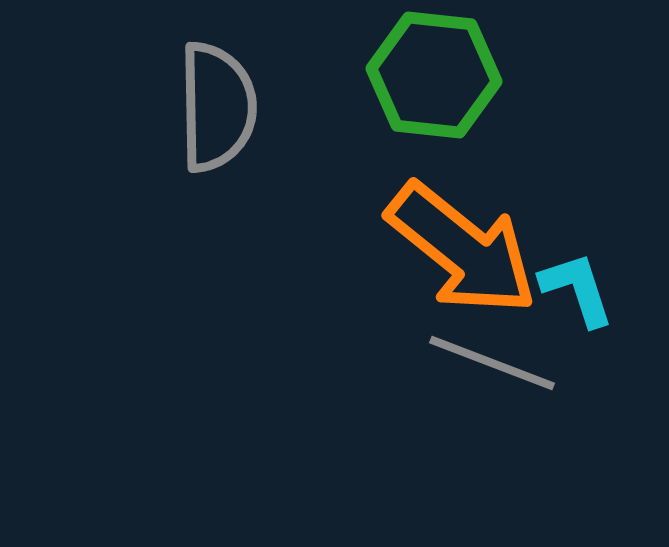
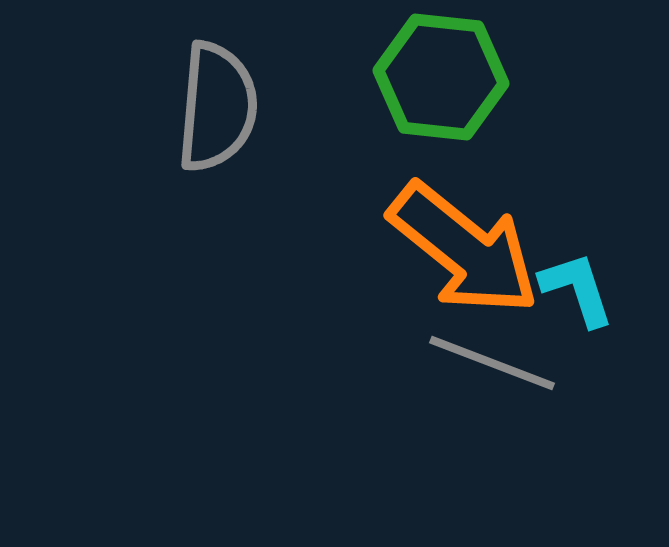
green hexagon: moved 7 px right, 2 px down
gray semicircle: rotated 6 degrees clockwise
orange arrow: moved 2 px right
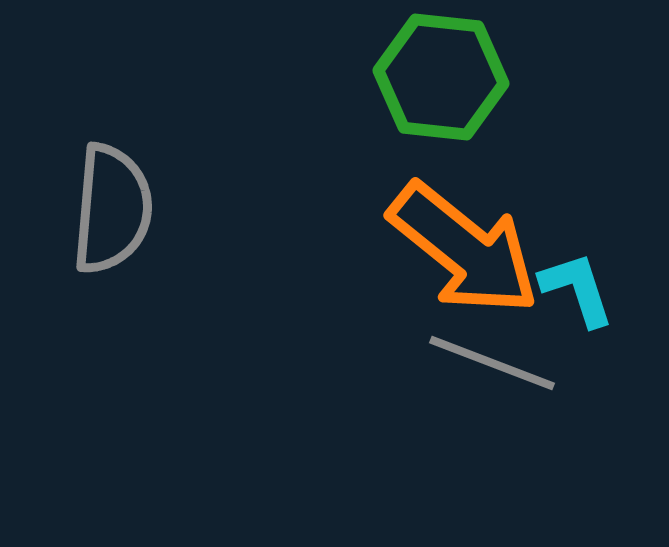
gray semicircle: moved 105 px left, 102 px down
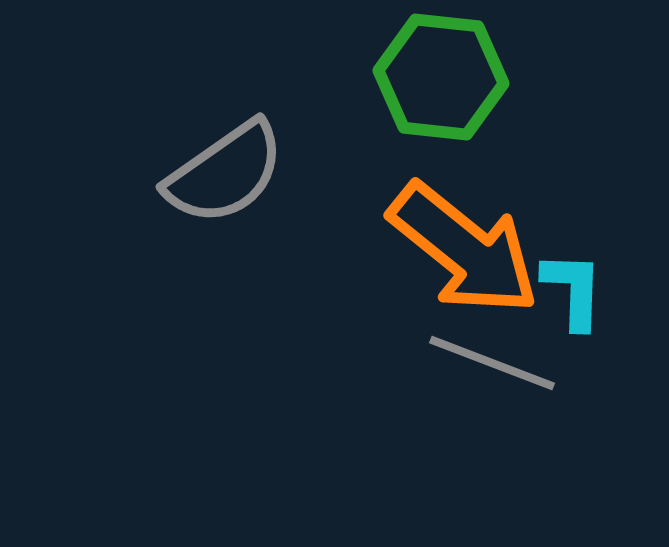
gray semicircle: moved 113 px right, 36 px up; rotated 50 degrees clockwise
cyan L-shape: moved 4 px left, 1 px down; rotated 20 degrees clockwise
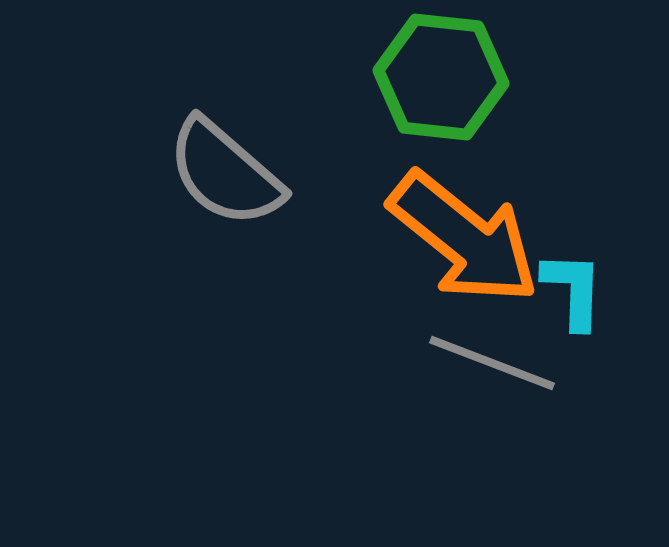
gray semicircle: rotated 76 degrees clockwise
orange arrow: moved 11 px up
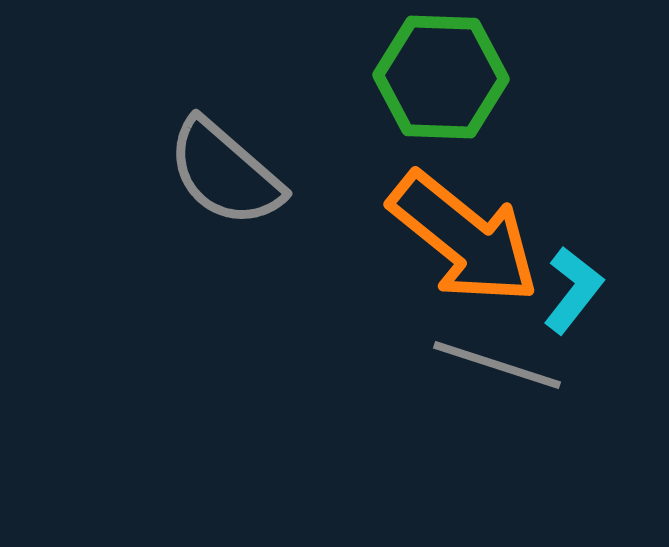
green hexagon: rotated 4 degrees counterclockwise
cyan L-shape: rotated 36 degrees clockwise
gray line: moved 5 px right, 2 px down; rotated 3 degrees counterclockwise
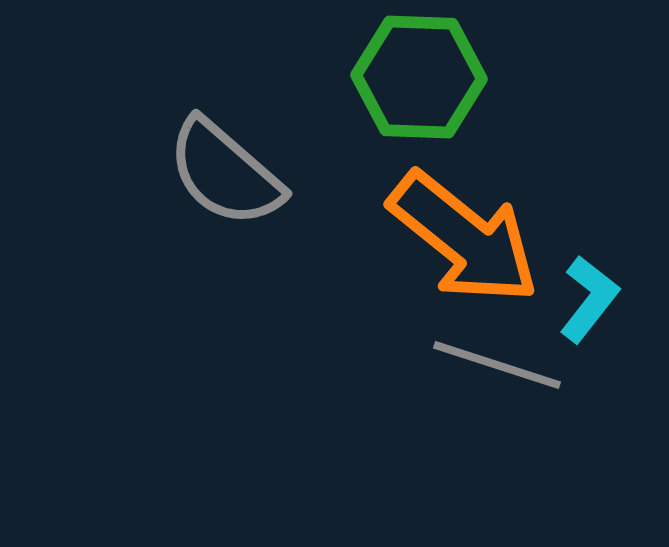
green hexagon: moved 22 px left
cyan L-shape: moved 16 px right, 9 px down
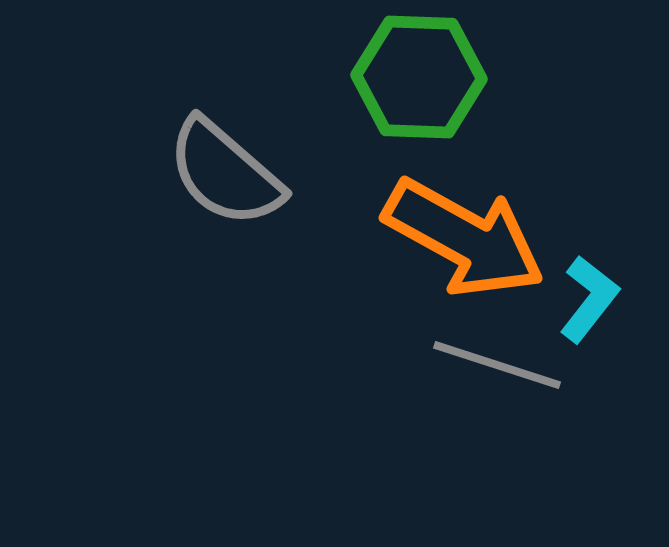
orange arrow: rotated 10 degrees counterclockwise
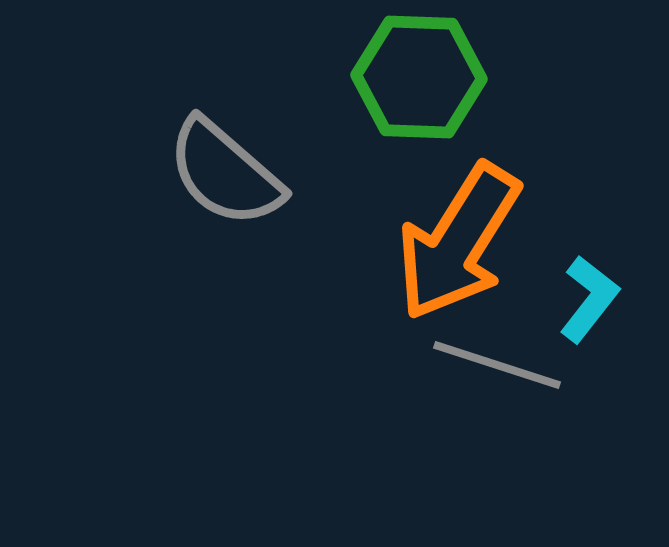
orange arrow: moved 6 px left, 4 px down; rotated 93 degrees clockwise
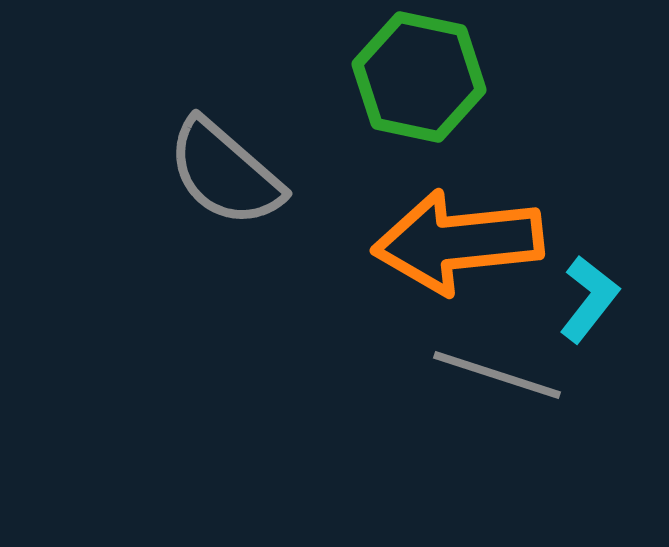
green hexagon: rotated 10 degrees clockwise
orange arrow: rotated 52 degrees clockwise
gray line: moved 10 px down
